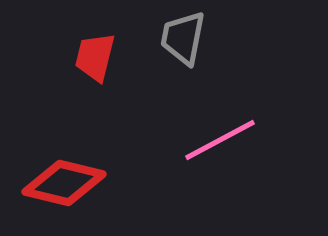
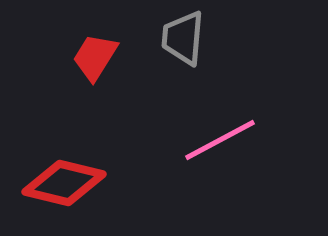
gray trapezoid: rotated 6 degrees counterclockwise
red trapezoid: rotated 18 degrees clockwise
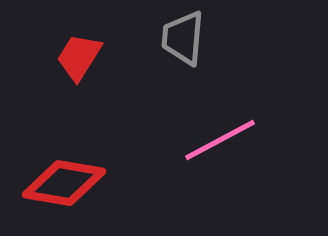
red trapezoid: moved 16 px left
red diamond: rotated 4 degrees counterclockwise
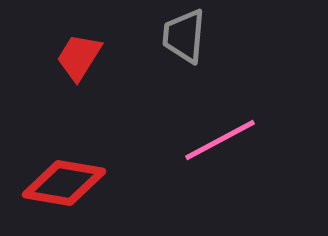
gray trapezoid: moved 1 px right, 2 px up
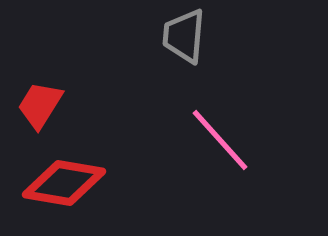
red trapezoid: moved 39 px left, 48 px down
pink line: rotated 76 degrees clockwise
